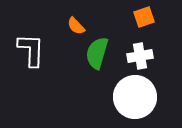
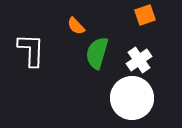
orange square: moved 1 px right, 2 px up
white cross: moved 1 px left, 4 px down; rotated 25 degrees counterclockwise
white circle: moved 3 px left, 1 px down
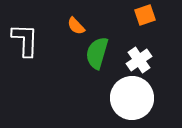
white L-shape: moved 6 px left, 10 px up
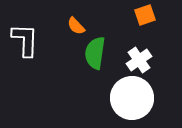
green semicircle: moved 2 px left; rotated 8 degrees counterclockwise
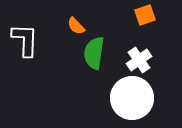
green semicircle: moved 1 px left
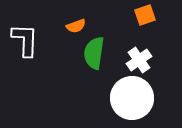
orange semicircle: rotated 66 degrees counterclockwise
